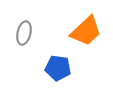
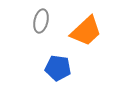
gray ellipse: moved 17 px right, 12 px up
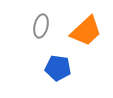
gray ellipse: moved 5 px down
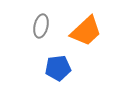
blue pentagon: rotated 15 degrees counterclockwise
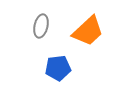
orange trapezoid: moved 2 px right
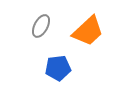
gray ellipse: rotated 15 degrees clockwise
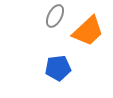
gray ellipse: moved 14 px right, 10 px up
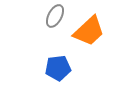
orange trapezoid: moved 1 px right
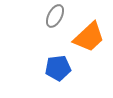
orange trapezoid: moved 6 px down
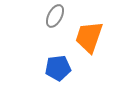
orange trapezoid: rotated 152 degrees clockwise
